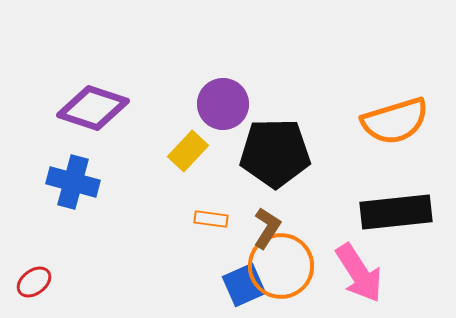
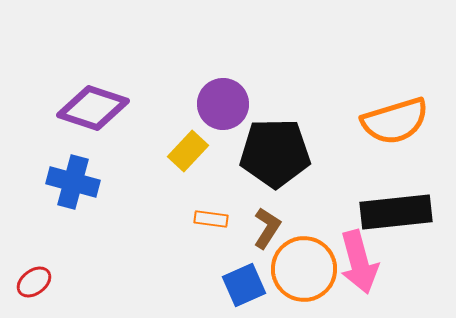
orange circle: moved 23 px right, 3 px down
pink arrow: moved 11 px up; rotated 18 degrees clockwise
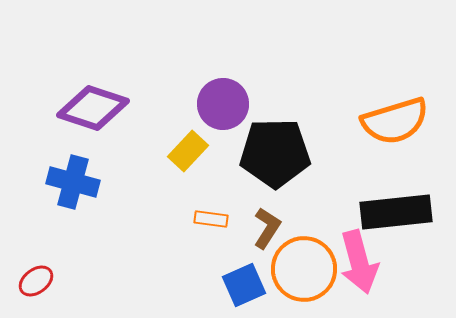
red ellipse: moved 2 px right, 1 px up
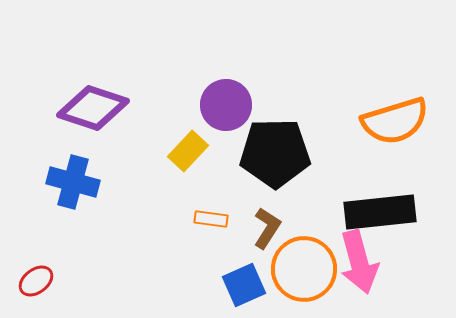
purple circle: moved 3 px right, 1 px down
black rectangle: moved 16 px left
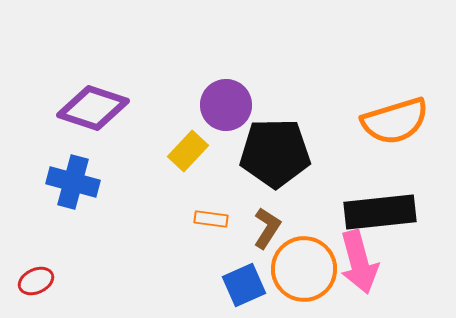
red ellipse: rotated 12 degrees clockwise
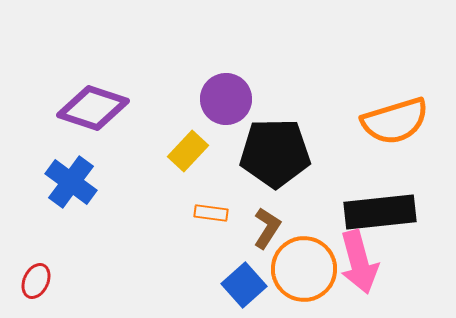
purple circle: moved 6 px up
blue cross: moved 2 px left; rotated 21 degrees clockwise
orange rectangle: moved 6 px up
red ellipse: rotated 40 degrees counterclockwise
blue square: rotated 18 degrees counterclockwise
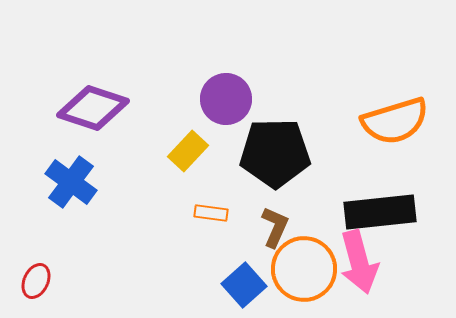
brown L-shape: moved 8 px right, 1 px up; rotated 9 degrees counterclockwise
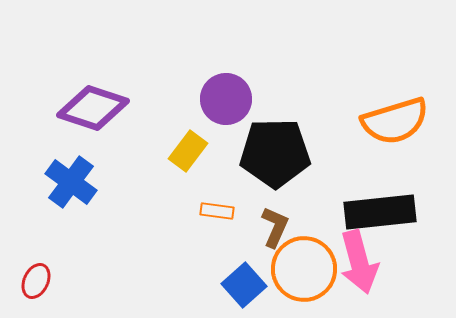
yellow rectangle: rotated 6 degrees counterclockwise
orange rectangle: moved 6 px right, 2 px up
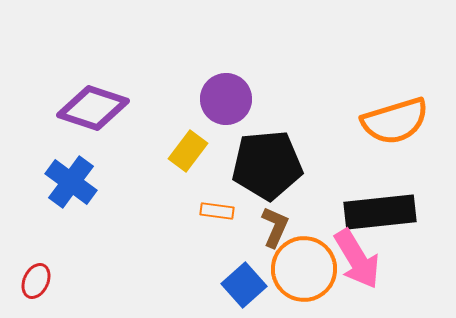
black pentagon: moved 8 px left, 12 px down; rotated 4 degrees counterclockwise
pink arrow: moved 2 px left, 3 px up; rotated 16 degrees counterclockwise
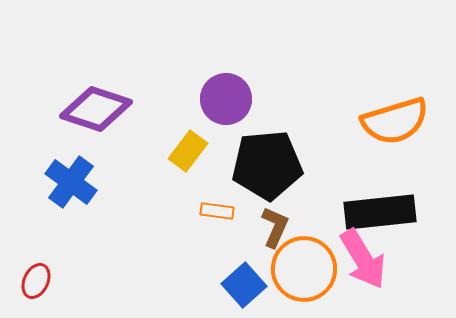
purple diamond: moved 3 px right, 1 px down
pink arrow: moved 6 px right
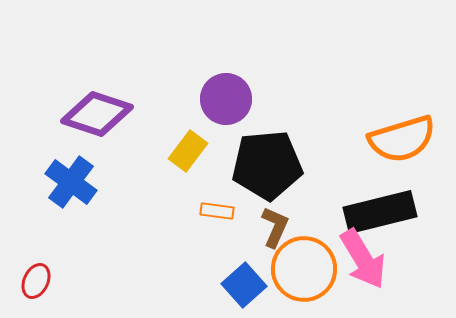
purple diamond: moved 1 px right, 5 px down
orange semicircle: moved 7 px right, 18 px down
black rectangle: rotated 8 degrees counterclockwise
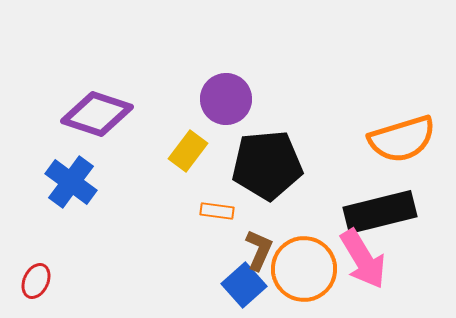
brown L-shape: moved 16 px left, 23 px down
